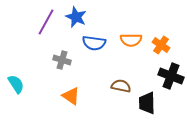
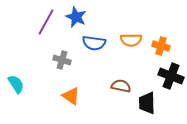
orange cross: moved 1 px down; rotated 18 degrees counterclockwise
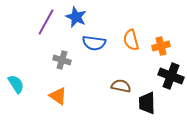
orange semicircle: rotated 75 degrees clockwise
orange cross: rotated 30 degrees counterclockwise
orange triangle: moved 13 px left
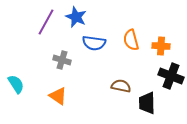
orange cross: rotated 18 degrees clockwise
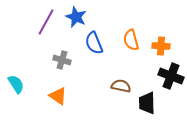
blue semicircle: rotated 60 degrees clockwise
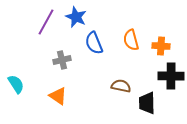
gray cross: rotated 30 degrees counterclockwise
black cross: rotated 20 degrees counterclockwise
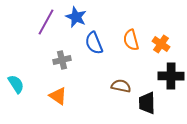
orange cross: moved 2 px up; rotated 30 degrees clockwise
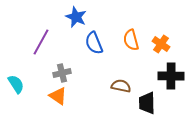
purple line: moved 5 px left, 20 px down
gray cross: moved 13 px down
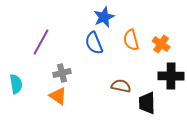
blue star: moved 28 px right; rotated 25 degrees clockwise
cyan semicircle: rotated 24 degrees clockwise
